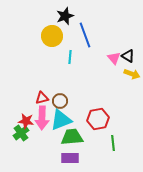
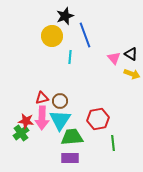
black triangle: moved 3 px right, 2 px up
cyan triangle: moved 1 px left; rotated 35 degrees counterclockwise
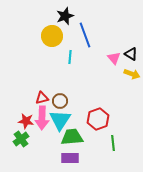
red hexagon: rotated 10 degrees counterclockwise
green cross: moved 6 px down
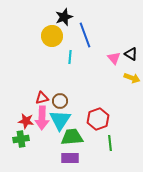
black star: moved 1 px left, 1 px down
yellow arrow: moved 4 px down
green cross: rotated 28 degrees clockwise
green line: moved 3 px left
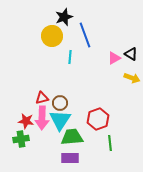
pink triangle: rotated 40 degrees clockwise
brown circle: moved 2 px down
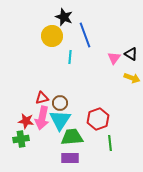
black star: rotated 30 degrees counterclockwise
pink triangle: rotated 24 degrees counterclockwise
pink arrow: rotated 10 degrees clockwise
